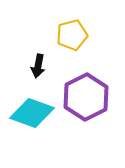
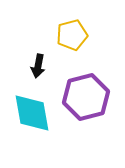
purple hexagon: rotated 12 degrees clockwise
cyan diamond: rotated 60 degrees clockwise
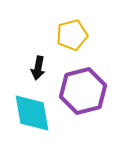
black arrow: moved 2 px down
purple hexagon: moved 3 px left, 6 px up
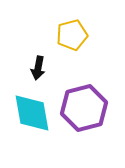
purple hexagon: moved 1 px right, 17 px down
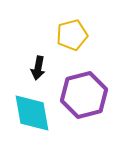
purple hexagon: moved 13 px up
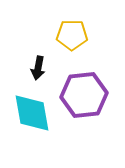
yellow pentagon: rotated 16 degrees clockwise
purple hexagon: rotated 9 degrees clockwise
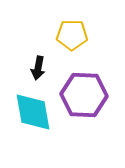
purple hexagon: rotated 9 degrees clockwise
cyan diamond: moved 1 px right, 1 px up
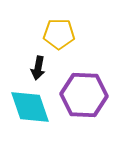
yellow pentagon: moved 13 px left, 1 px up
cyan diamond: moved 3 px left, 5 px up; rotated 9 degrees counterclockwise
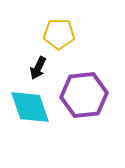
black arrow: rotated 15 degrees clockwise
purple hexagon: rotated 9 degrees counterclockwise
